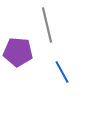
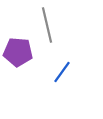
blue line: rotated 65 degrees clockwise
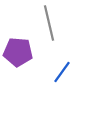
gray line: moved 2 px right, 2 px up
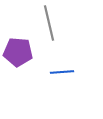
blue line: rotated 50 degrees clockwise
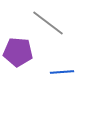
gray line: moved 1 px left; rotated 40 degrees counterclockwise
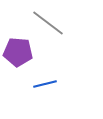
blue line: moved 17 px left, 12 px down; rotated 10 degrees counterclockwise
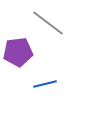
purple pentagon: rotated 12 degrees counterclockwise
